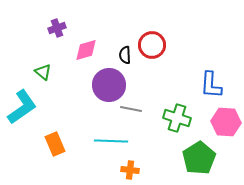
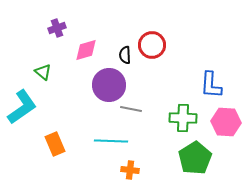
green cross: moved 6 px right; rotated 16 degrees counterclockwise
green pentagon: moved 4 px left
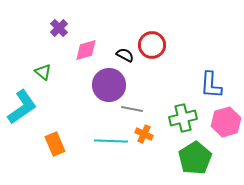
purple cross: moved 2 px right; rotated 24 degrees counterclockwise
black semicircle: rotated 120 degrees clockwise
gray line: moved 1 px right
green cross: rotated 16 degrees counterclockwise
pink hexagon: rotated 20 degrees counterclockwise
orange cross: moved 14 px right, 36 px up; rotated 18 degrees clockwise
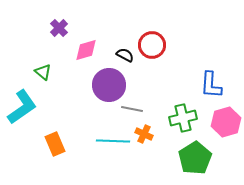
cyan line: moved 2 px right
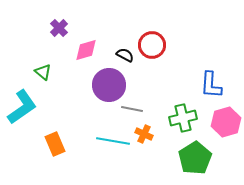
cyan line: rotated 8 degrees clockwise
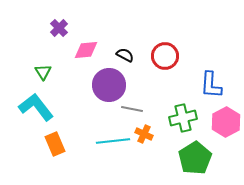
red circle: moved 13 px right, 11 px down
pink diamond: rotated 10 degrees clockwise
green triangle: rotated 18 degrees clockwise
cyan L-shape: moved 14 px right; rotated 93 degrees counterclockwise
pink hexagon: rotated 12 degrees counterclockwise
cyan line: rotated 16 degrees counterclockwise
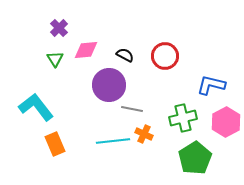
green triangle: moved 12 px right, 13 px up
blue L-shape: rotated 100 degrees clockwise
